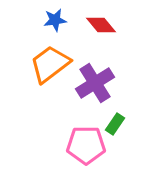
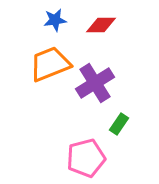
red diamond: rotated 52 degrees counterclockwise
orange trapezoid: rotated 15 degrees clockwise
green rectangle: moved 4 px right
pink pentagon: moved 13 px down; rotated 15 degrees counterclockwise
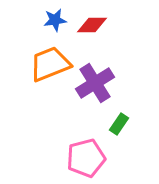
red diamond: moved 9 px left
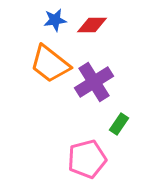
orange trapezoid: rotated 120 degrees counterclockwise
purple cross: moved 1 px left, 1 px up
pink pentagon: moved 1 px right, 1 px down
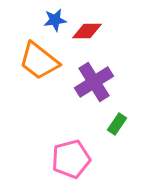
red diamond: moved 5 px left, 6 px down
orange trapezoid: moved 11 px left, 3 px up
green rectangle: moved 2 px left
pink pentagon: moved 16 px left
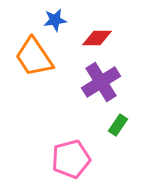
red diamond: moved 10 px right, 7 px down
orange trapezoid: moved 5 px left, 4 px up; rotated 18 degrees clockwise
purple cross: moved 7 px right
green rectangle: moved 1 px right, 1 px down
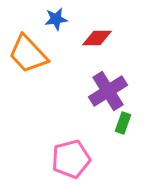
blue star: moved 1 px right, 1 px up
orange trapezoid: moved 6 px left, 3 px up; rotated 9 degrees counterclockwise
purple cross: moved 7 px right, 9 px down
green rectangle: moved 5 px right, 2 px up; rotated 15 degrees counterclockwise
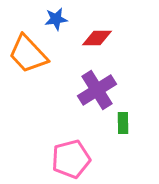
purple cross: moved 11 px left, 1 px up
green rectangle: rotated 20 degrees counterclockwise
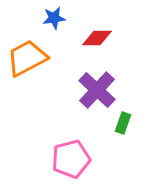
blue star: moved 2 px left, 1 px up
orange trapezoid: moved 1 px left, 4 px down; rotated 105 degrees clockwise
purple cross: rotated 15 degrees counterclockwise
green rectangle: rotated 20 degrees clockwise
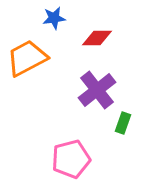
purple cross: rotated 9 degrees clockwise
